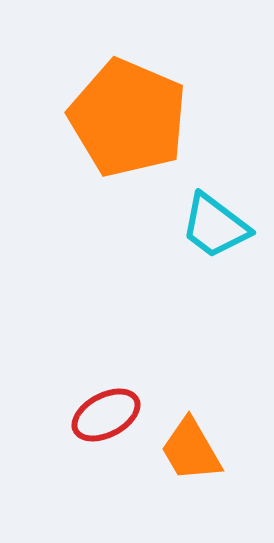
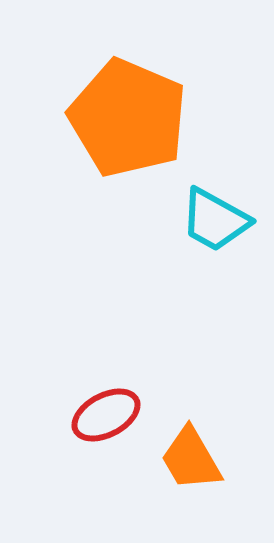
cyan trapezoid: moved 6 px up; rotated 8 degrees counterclockwise
orange trapezoid: moved 9 px down
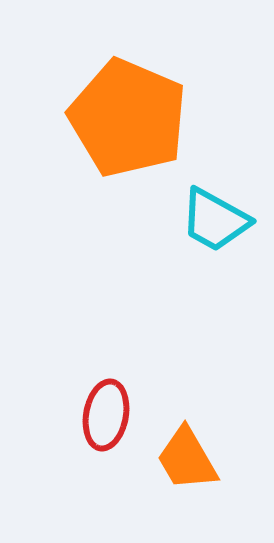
red ellipse: rotated 52 degrees counterclockwise
orange trapezoid: moved 4 px left
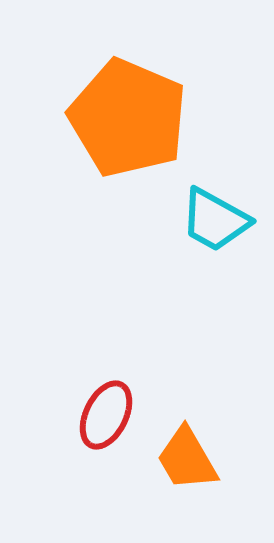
red ellipse: rotated 16 degrees clockwise
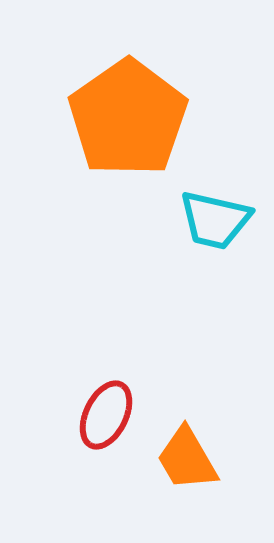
orange pentagon: rotated 14 degrees clockwise
cyan trapezoid: rotated 16 degrees counterclockwise
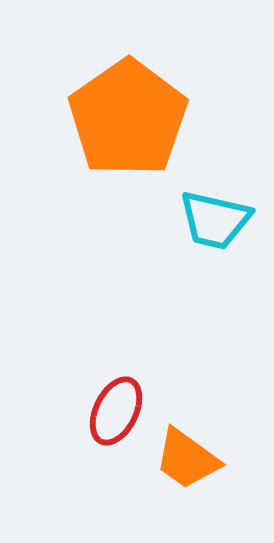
red ellipse: moved 10 px right, 4 px up
orange trapezoid: rotated 24 degrees counterclockwise
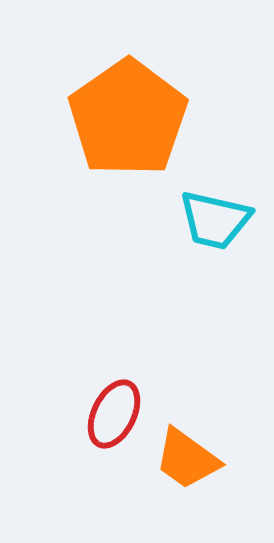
red ellipse: moved 2 px left, 3 px down
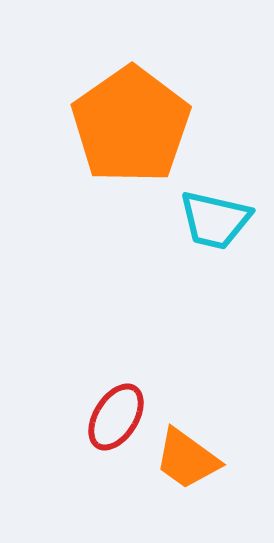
orange pentagon: moved 3 px right, 7 px down
red ellipse: moved 2 px right, 3 px down; rotated 6 degrees clockwise
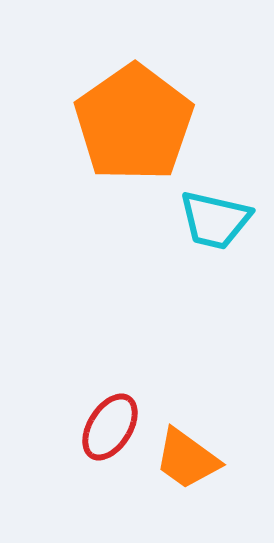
orange pentagon: moved 3 px right, 2 px up
red ellipse: moved 6 px left, 10 px down
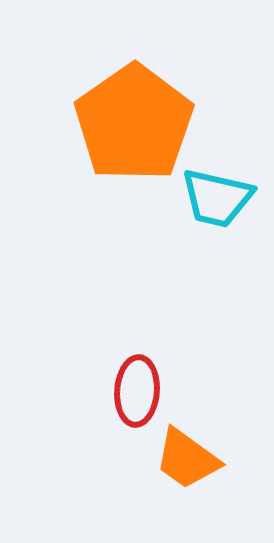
cyan trapezoid: moved 2 px right, 22 px up
red ellipse: moved 27 px right, 36 px up; rotated 28 degrees counterclockwise
